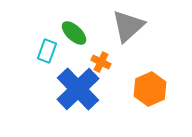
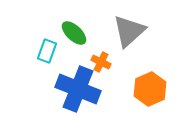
gray triangle: moved 1 px right, 5 px down
blue cross: rotated 24 degrees counterclockwise
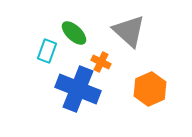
gray triangle: rotated 36 degrees counterclockwise
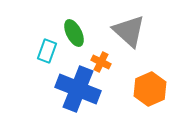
green ellipse: rotated 20 degrees clockwise
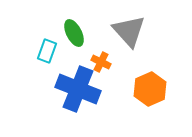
gray triangle: rotated 6 degrees clockwise
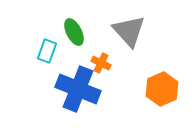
green ellipse: moved 1 px up
orange cross: moved 1 px down
orange hexagon: moved 12 px right
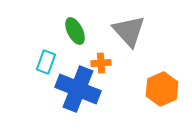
green ellipse: moved 1 px right, 1 px up
cyan rectangle: moved 1 px left, 11 px down
orange cross: rotated 30 degrees counterclockwise
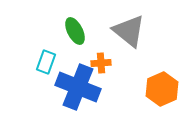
gray triangle: rotated 9 degrees counterclockwise
blue cross: moved 2 px up
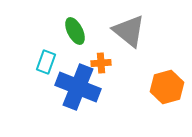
orange hexagon: moved 5 px right, 2 px up; rotated 8 degrees clockwise
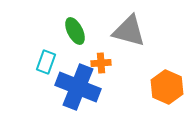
gray triangle: rotated 24 degrees counterclockwise
orange hexagon: rotated 20 degrees counterclockwise
